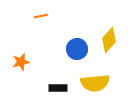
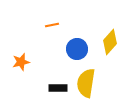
orange line: moved 11 px right, 9 px down
yellow diamond: moved 1 px right, 2 px down
yellow semicircle: moved 9 px left; rotated 104 degrees clockwise
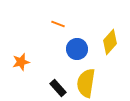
orange line: moved 6 px right, 1 px up; rotated 32 degrees clockwise
black rectangle: rotated 48 degrees clockwise
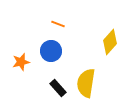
blue circle: moved 26 px left, 2 px down
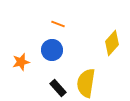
yellow diamond: moved 2 px right, 1 px down
blue circle: moved 1 px right, 1 px up
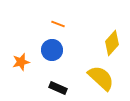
yellow semicircle: moved 15 px right, 5 px up; rotated 124 degrees clockwise
black rectangle: rotated 24 degrees counterclockwise
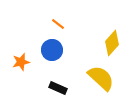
orange line: rotated 16 degrees clockwise
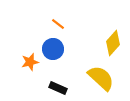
yellow diamond: moved 1 px right
blue circle: moved 1 px right, 1 px up
orange star: moved 9 px right
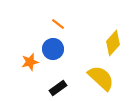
black rectangle: rotated 60 degrees counterclockwise
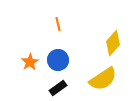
orange line: rotated 40 degrees clockwise
blue circle: moved 5 px right, 11 px down
orange star: rotated 18 degrees counterclockwise
yellow semicircle: moved 2 px right, 1 px down; rotated 104 degrees clockwise
